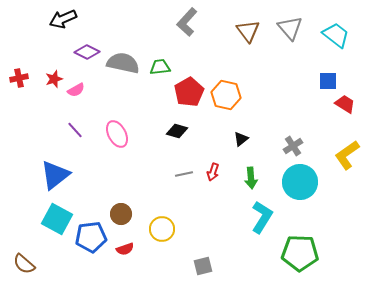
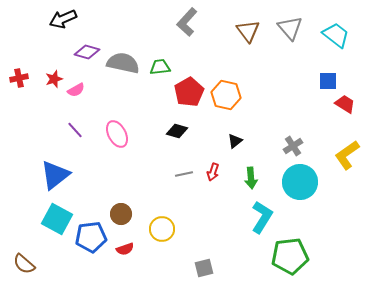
purple diamond: rotated 10 degrees counterclockwise
black triangle: moved 6 px left, 2 px down
green pentagon: moved 10 px left, 3 px down; rotated 9 degrees counterclockwise
gray square: moved 1 px right, 2 px down
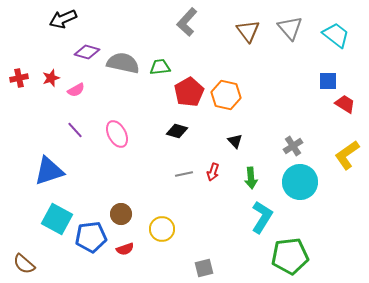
red star: moved 3 px left, 1 px up
black triangle: rotated 35 degrees counterclockwise
blue triangle: moved 6 px left, 4 px up; rotated 20 degrees clockwise
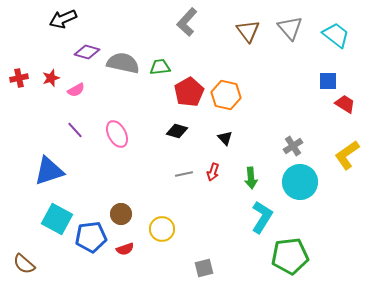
black triangle: moved 10 px left, 3 px up
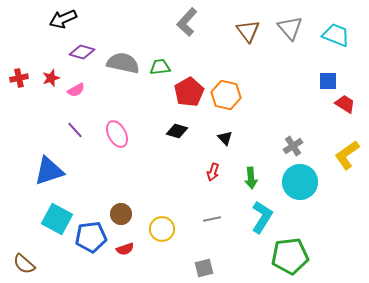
cyan trapezoid: rotated 16 degrees counterclockwise
purple diamond: moved 5 px left
gray line: moved 28 px right, 45 px down
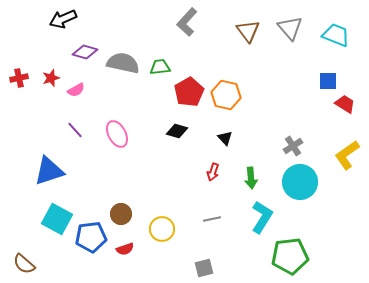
purple diamond: moved 3 px right
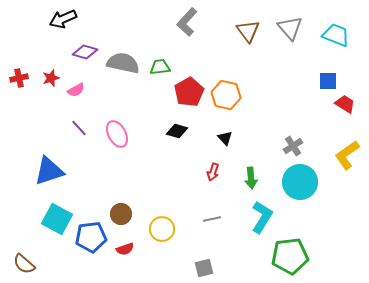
purple line: moved 4 px right, 2 px up
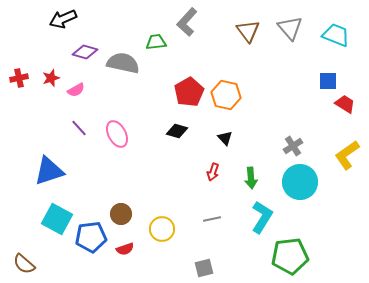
green trapezoid: moved 4 px left, 25 px up
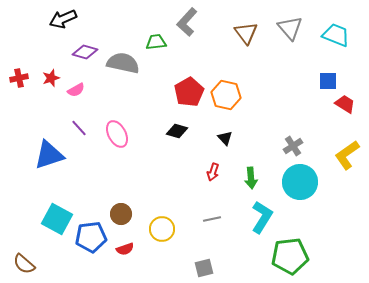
brown triangle: moved 2 px left, 2 px down
blue triangle: moved 16 px up
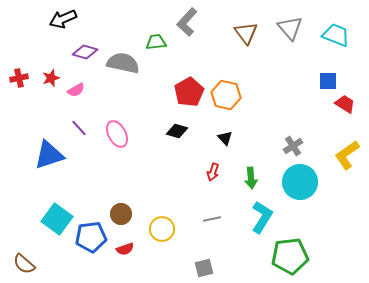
cyan square: rotated 8 degrees clockwise
